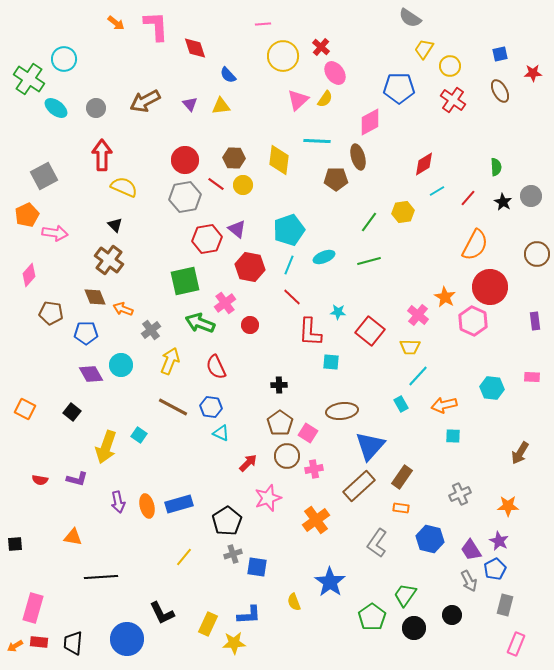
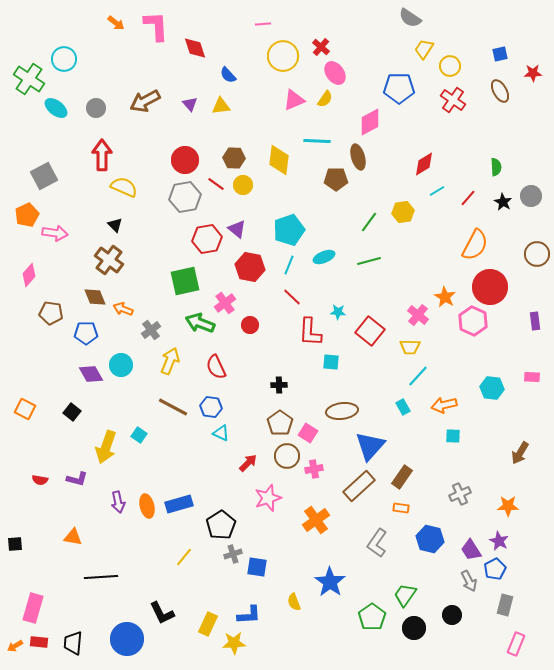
pink triangle at (298, 100): moved 4 px left; rotated 20 degrees clockwise
cyan rectangle at (401, 404): moved 2 px right, 3 px down
black pentagon at (227, 521): moved 6 px left, 4 px down
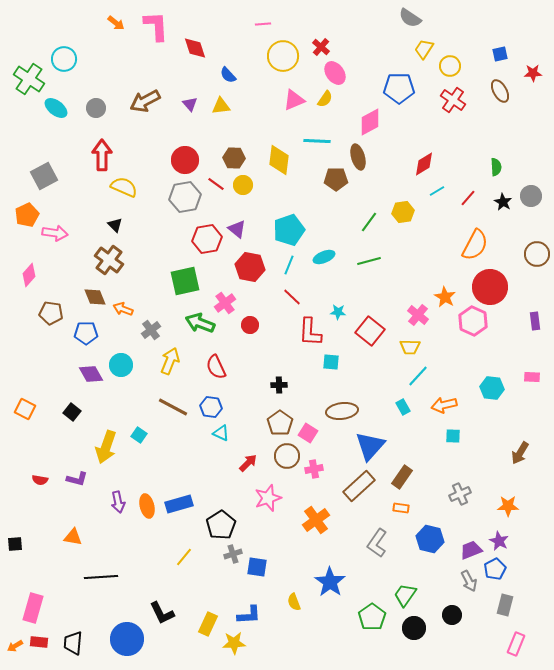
purple trapezoid at (471, 550): rotated 100 degrees clockwise
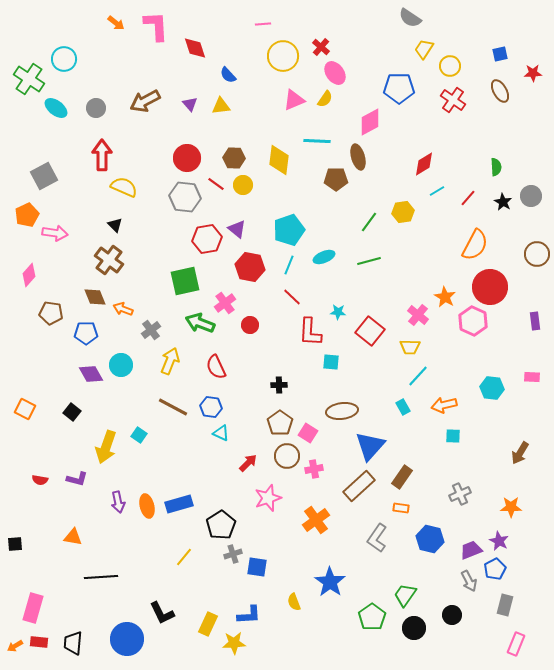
red circle at (185, 160): moved 2 px right, 2 px up
gray hexagon at (185, 197): rotated 16 degrees clockwise
orange star at (508, 506): moved 3 px right, 1 px down
gray L-shape at (377, 543): moved 5 px up
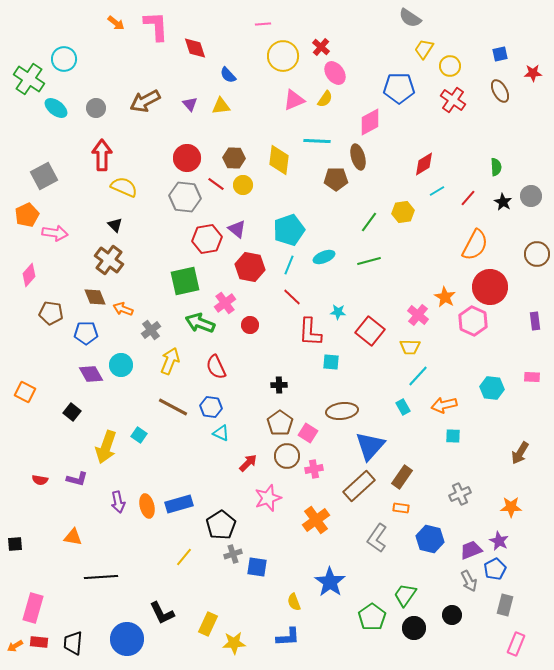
orange square at (25, 409): moved 17 px up
blue L-shape at (249, 615): moved 39 px right, 22 px down
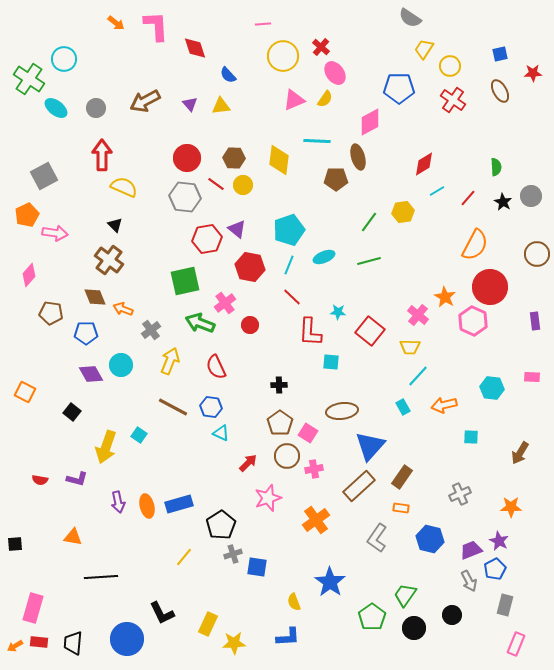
cyan square at (453, 436): moved 18 px right, 1 px down
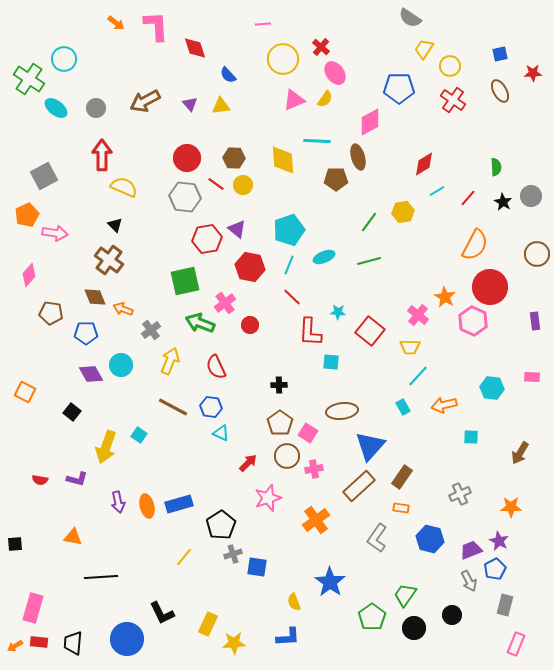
yellow circle at (283, 56): moved 3 px down
yellow diamond at (279, 160): moved 4 px right; rotated 12 degrees counterclockwise
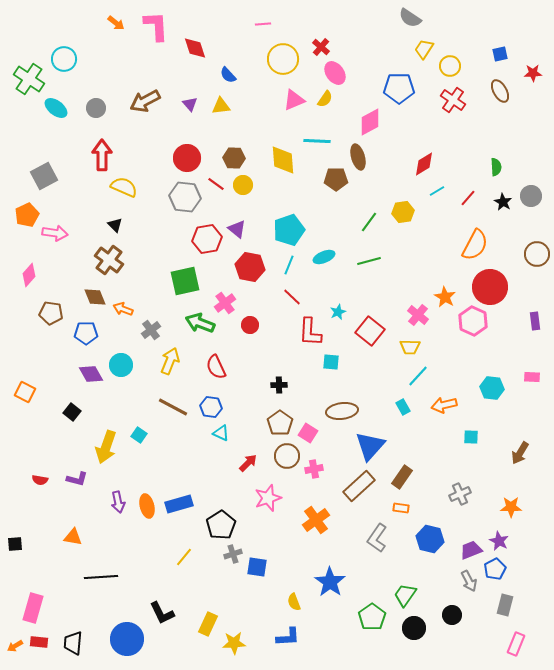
cyan star at (338, 312): rotated 28 degrees counterclockwise
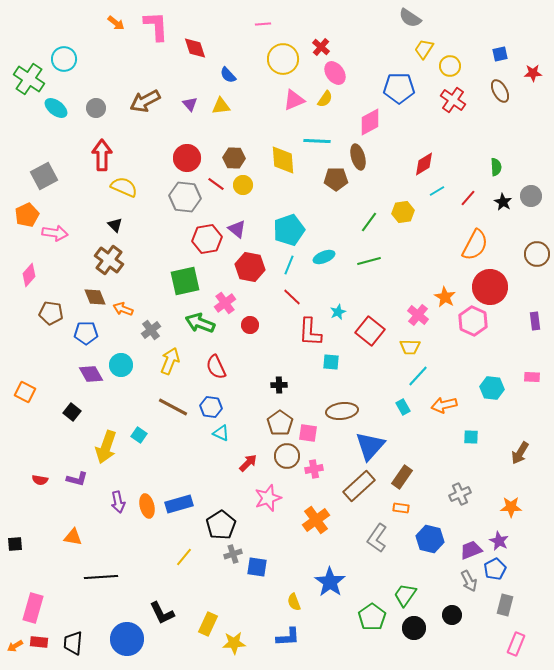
pink square at (308, 433): rotated 24 degrees counterclockwise
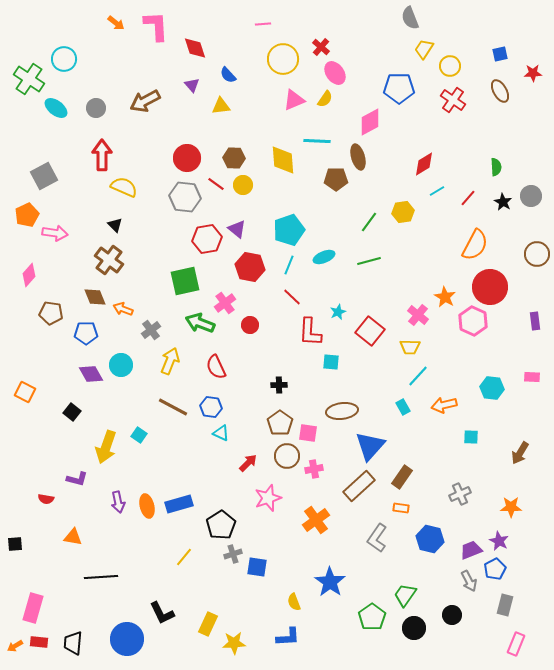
gray semicircle at (410, 18): rotated 35 degrees clockwise
purple triangle at (190, 104): moved 2 px right, 19 px up
red semicircle at (40, 480): moved 6 px right, 19 px down
